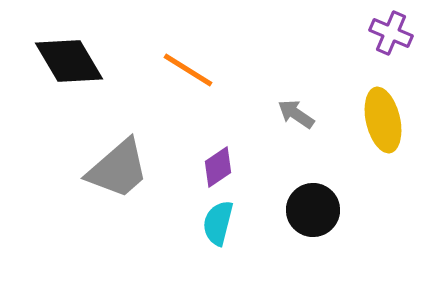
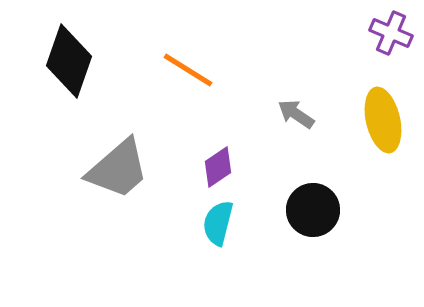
black diamond: rotated 50 degrees clockwise
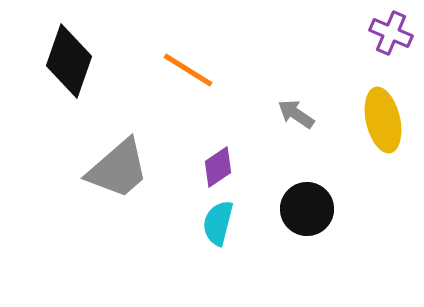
black circle: moved 6 px left, 1 px up
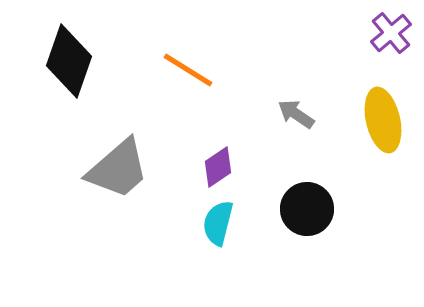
purple cross: rotated 27 degrees clockwise
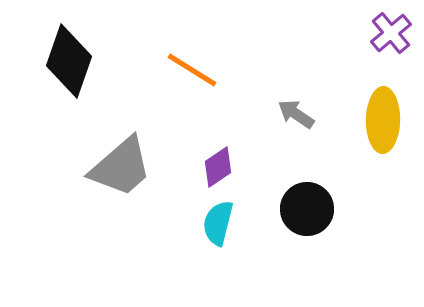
orange line: moved 4 px right
yellow ellipse: rotated 14 degrees clockwise
gray trapezoid: moved 3 px right, 2 px up
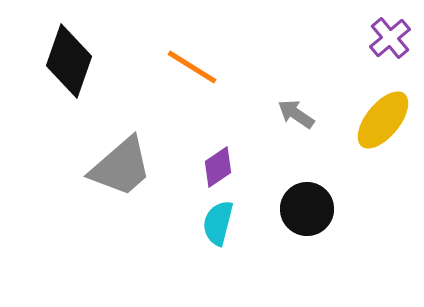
purple cross: moved 1 px left, 5 px down
orange line: moved 3 px up
yellow ellipse: rotated 38 degrees clockwise
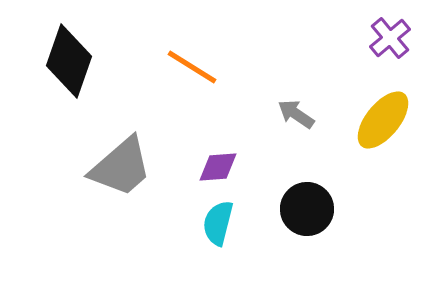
purple diamond: rotated 30 degrees clockwise
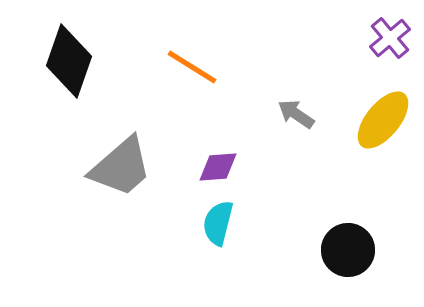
black circle: moved 41 px right, 41 px down
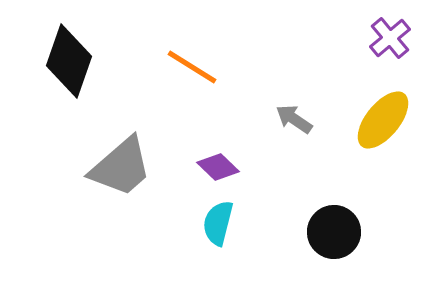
gray arrow: moved 2 px left, 5 px down
purple diamond: rotated 48 degrees clockwise
black circle: moved 14 px left, 18 px up
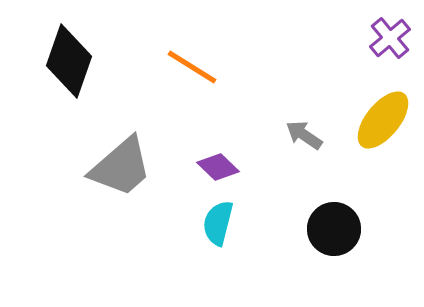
gray arrow: moved 10 px right, 16 px down
black circle: moved 3 px up
